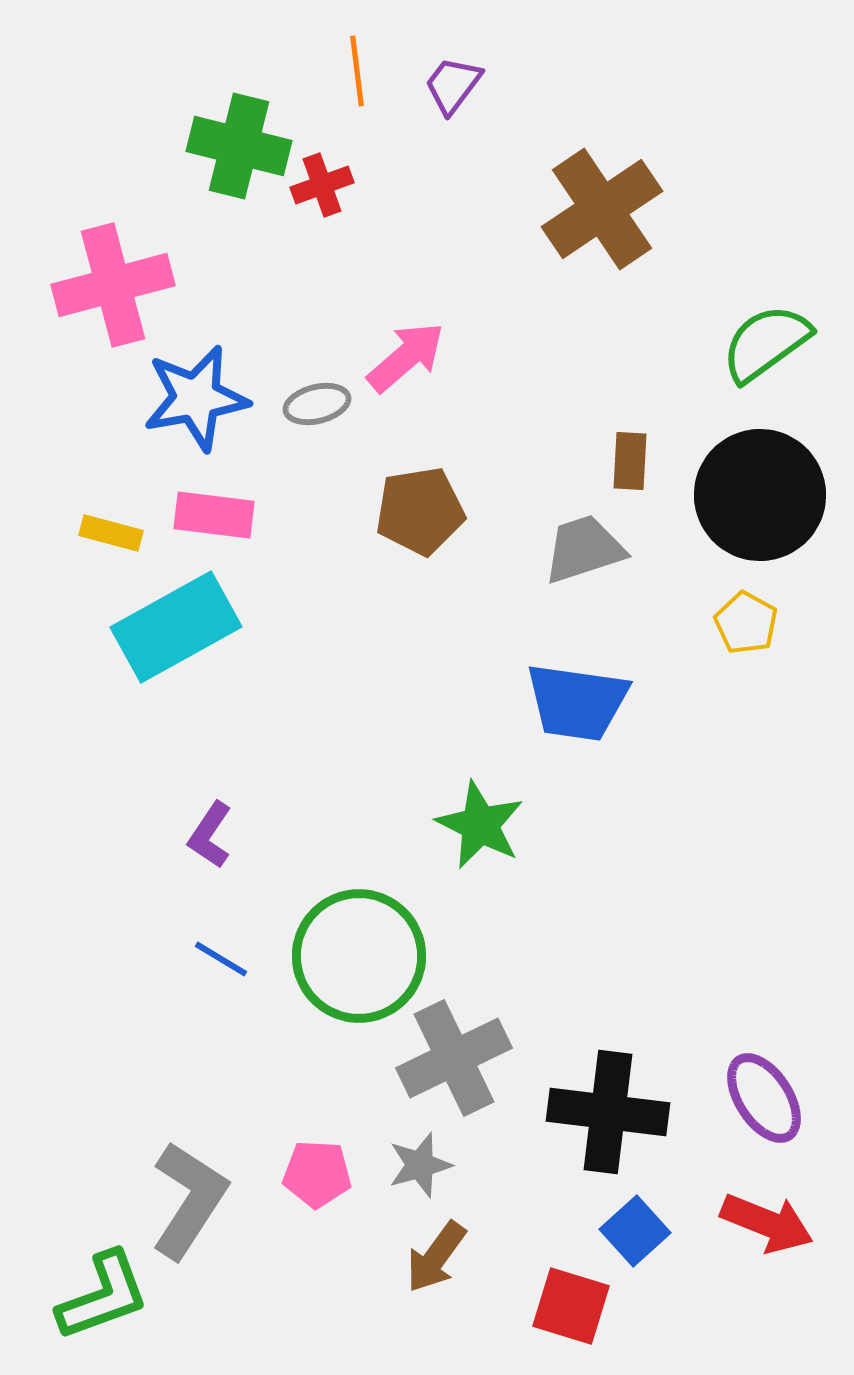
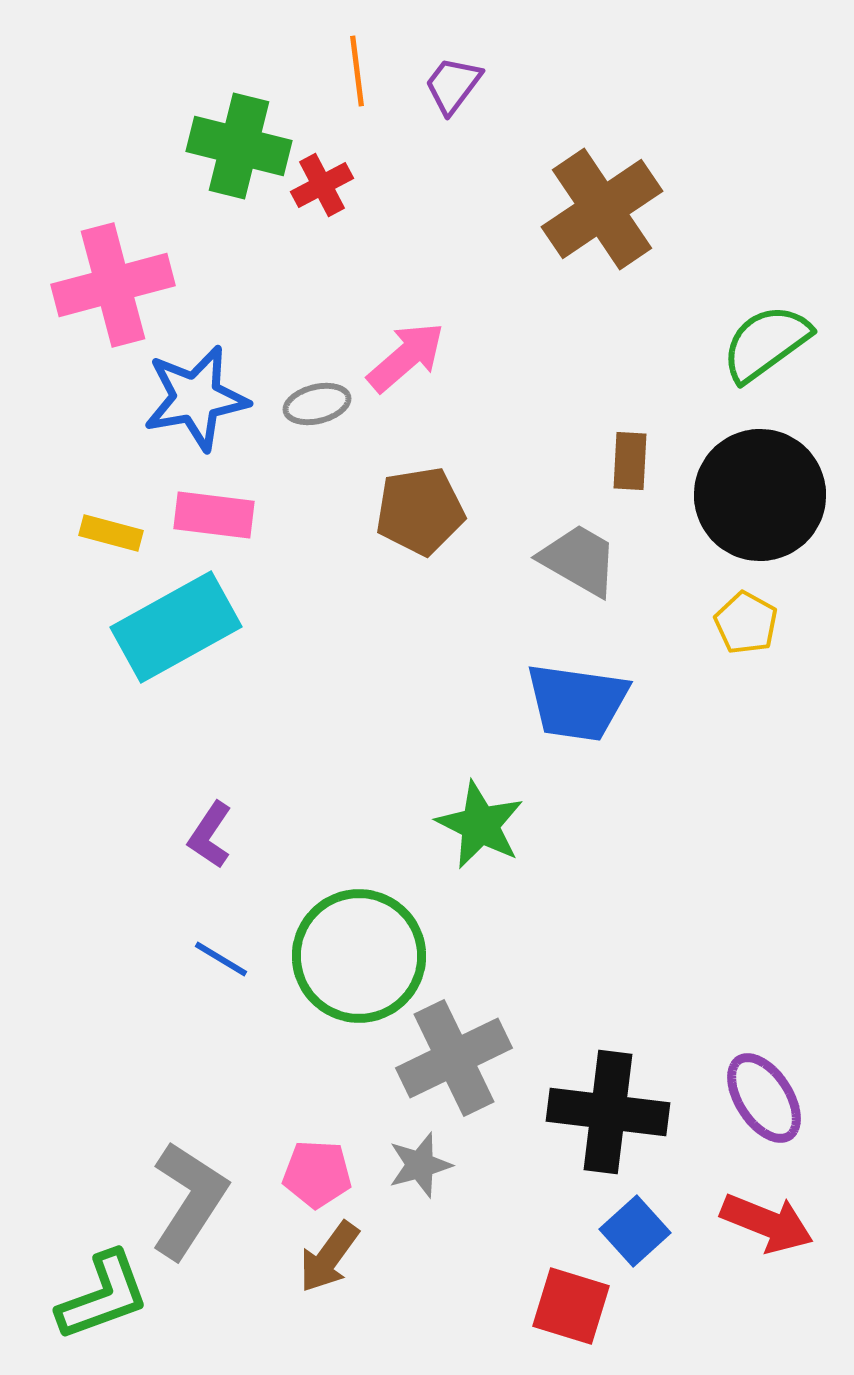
red cross: rotated 8 degrees counterclockwise
gray trapezoid: moved 5 px left, 11 px down; rotated 48 degrees clockwise
brown arrow: moved 107 px left
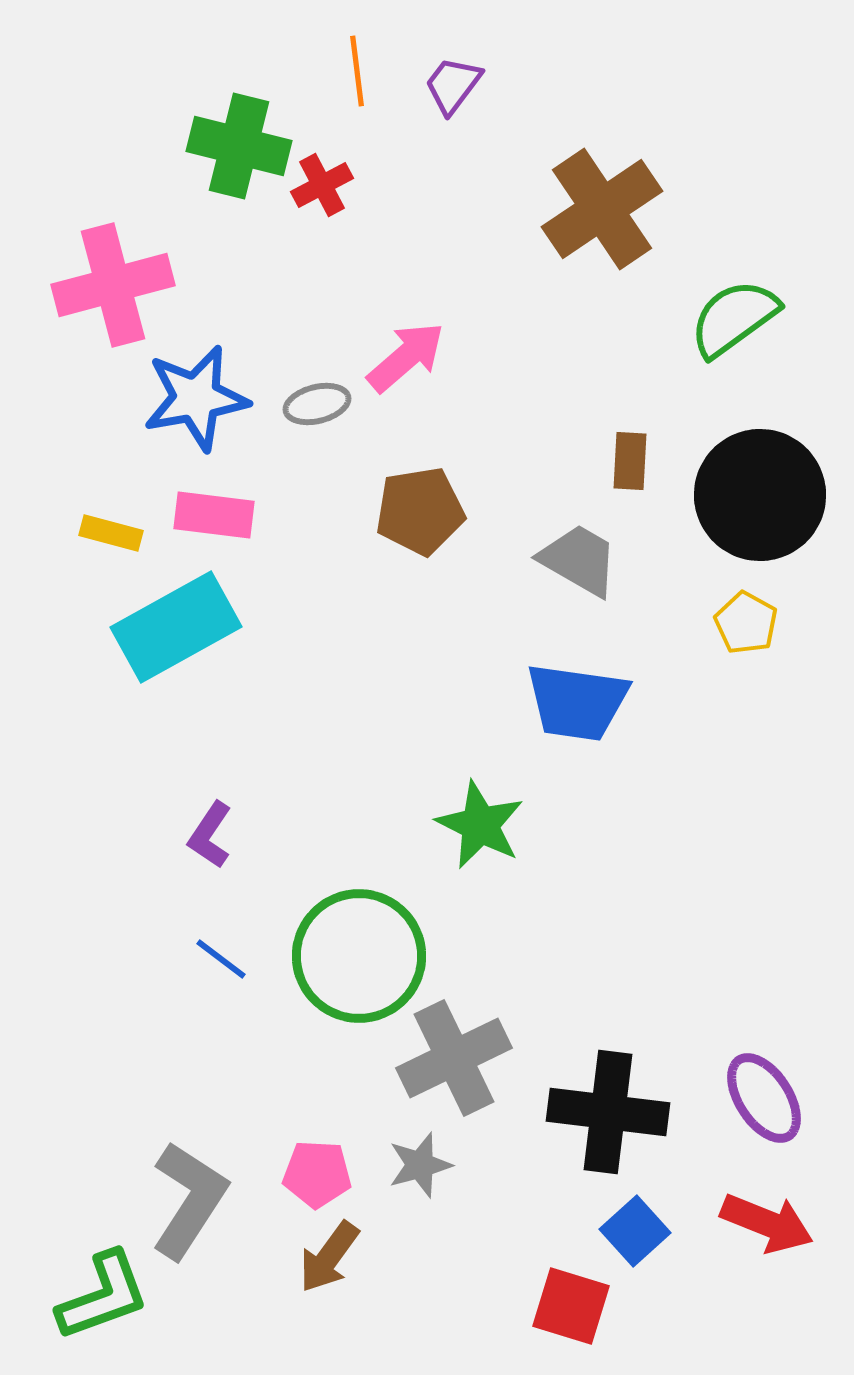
green semicircle: moved 32 px left, 25 px up
blue line: rotated 6 degrees clockwise
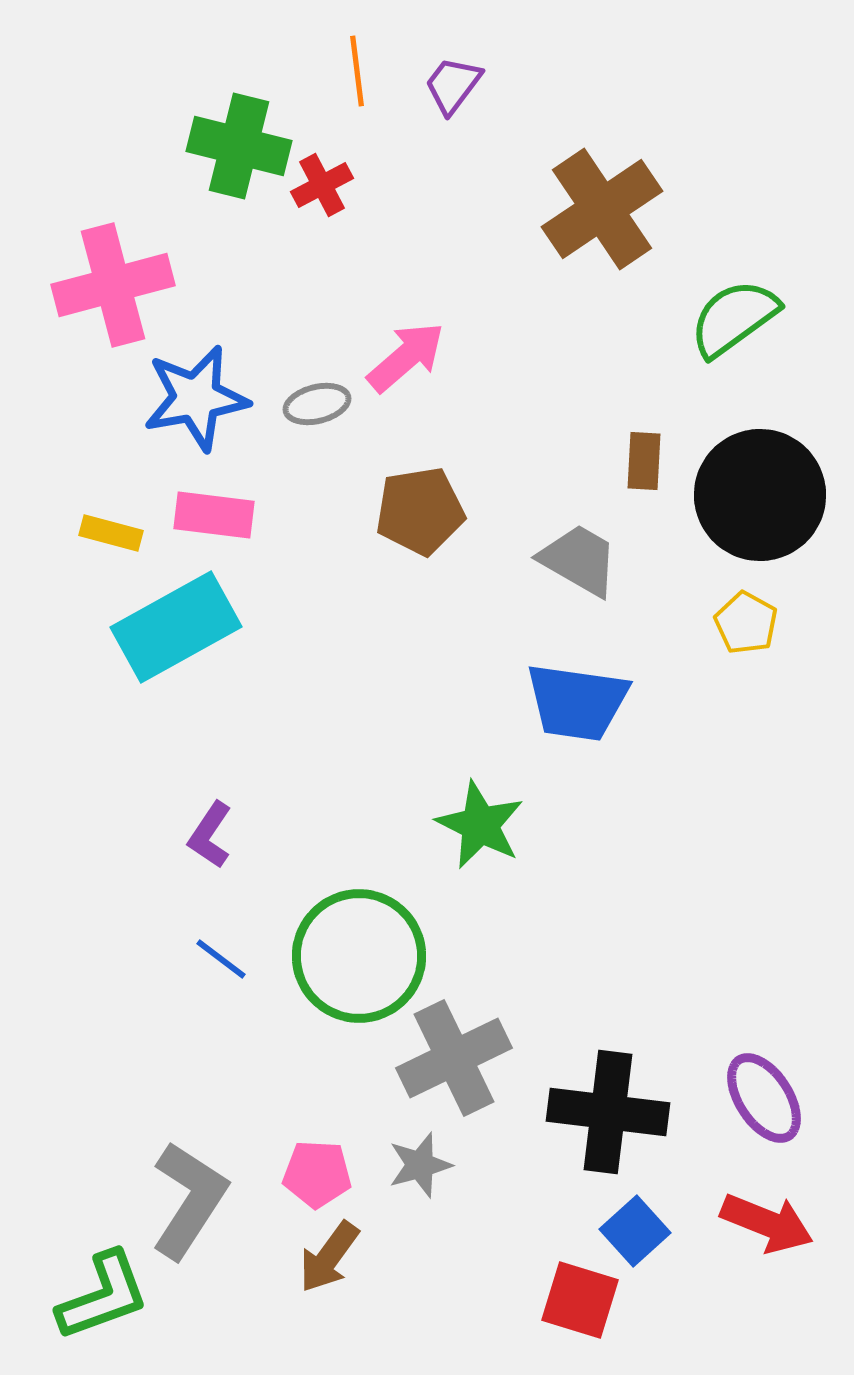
brown rectangle: moved 14 px right
red square: moved 9 px right, 6 px up
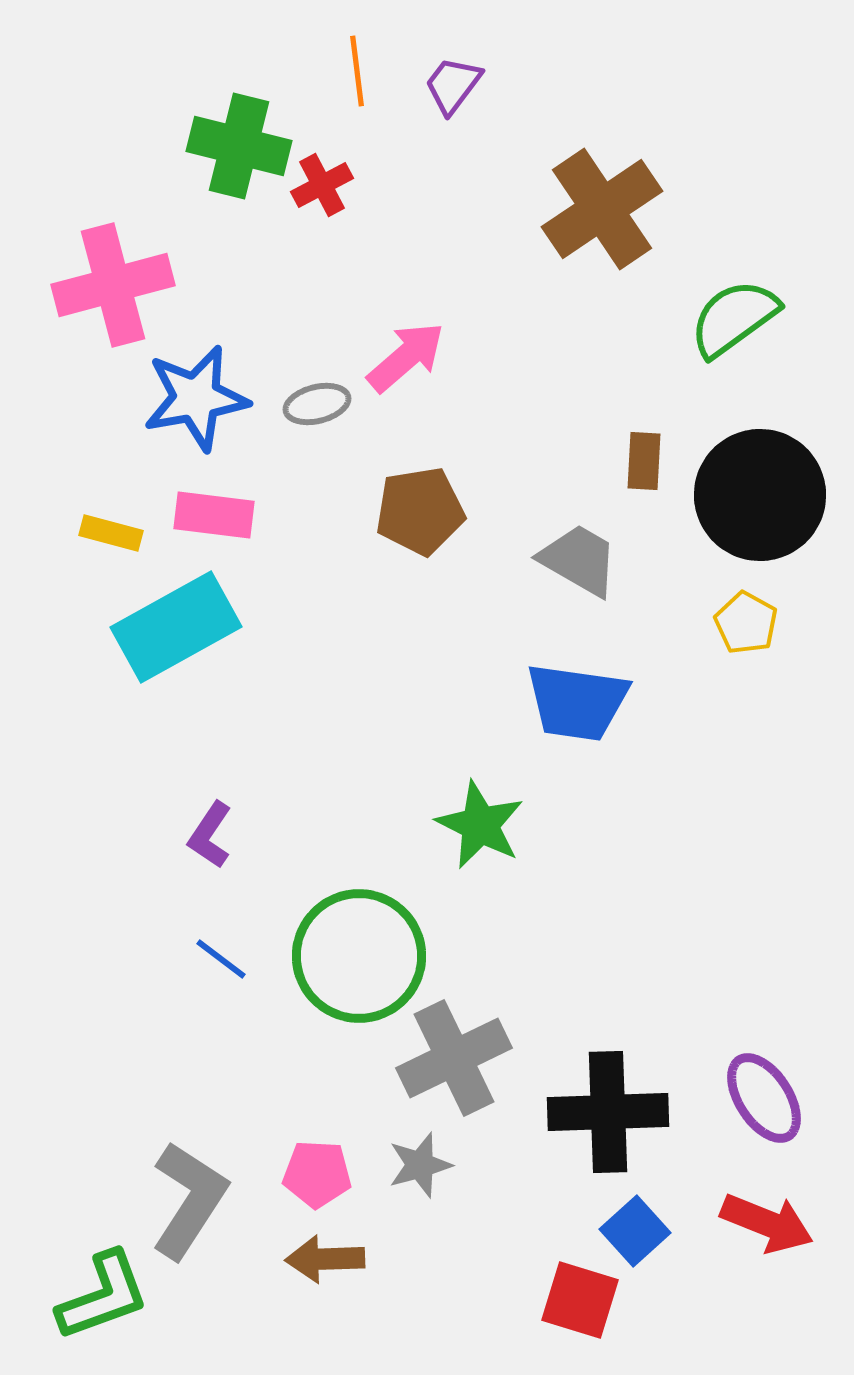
black cross: rotated 9 degrees counterclockwise
brown arrow: moved 4 px left, 2 px down; rotated 52 degrees clockwise
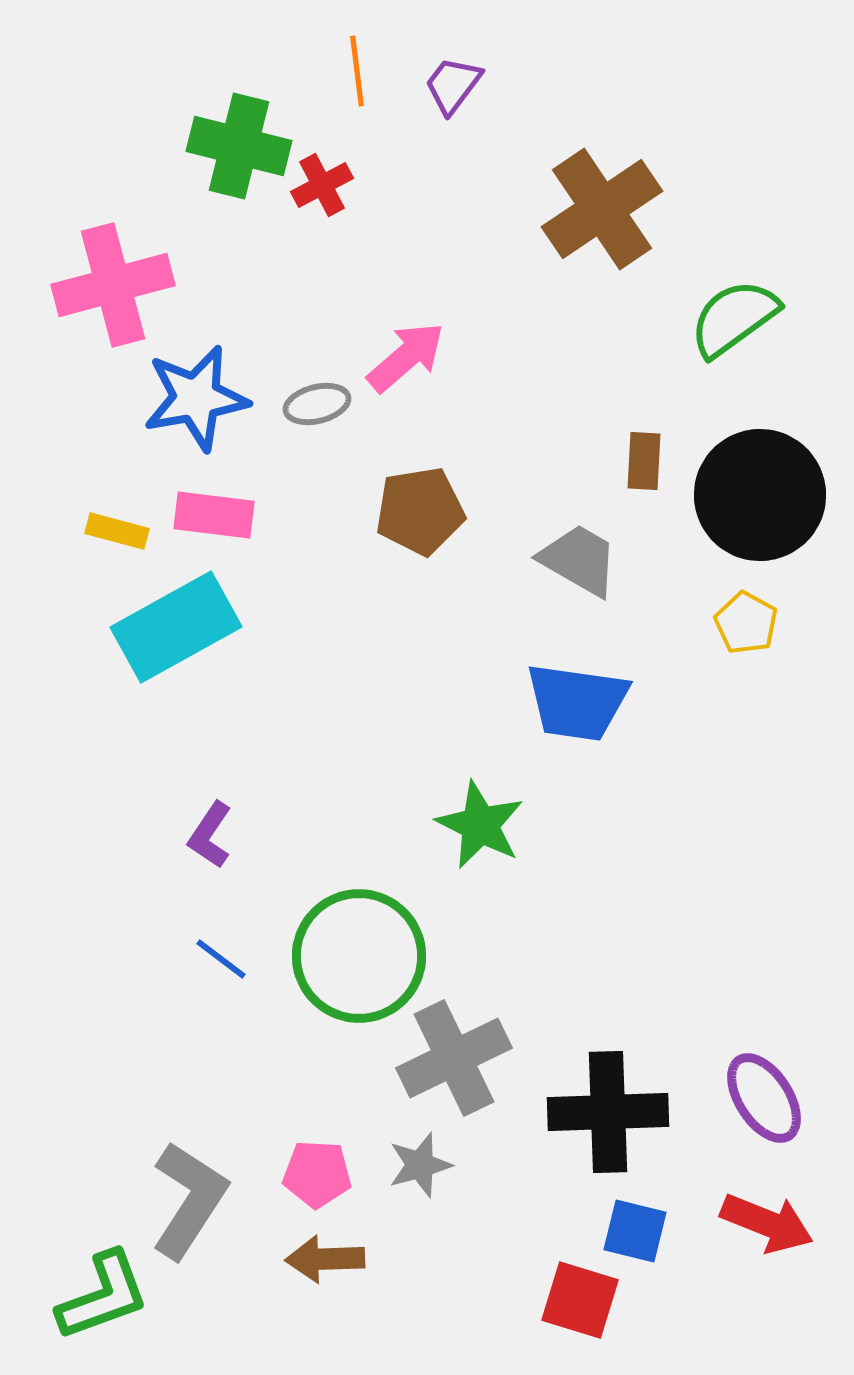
yellow rectangle: moved 6 px right, 2 px up
blue square: rotated 34 degrees counterclockwise
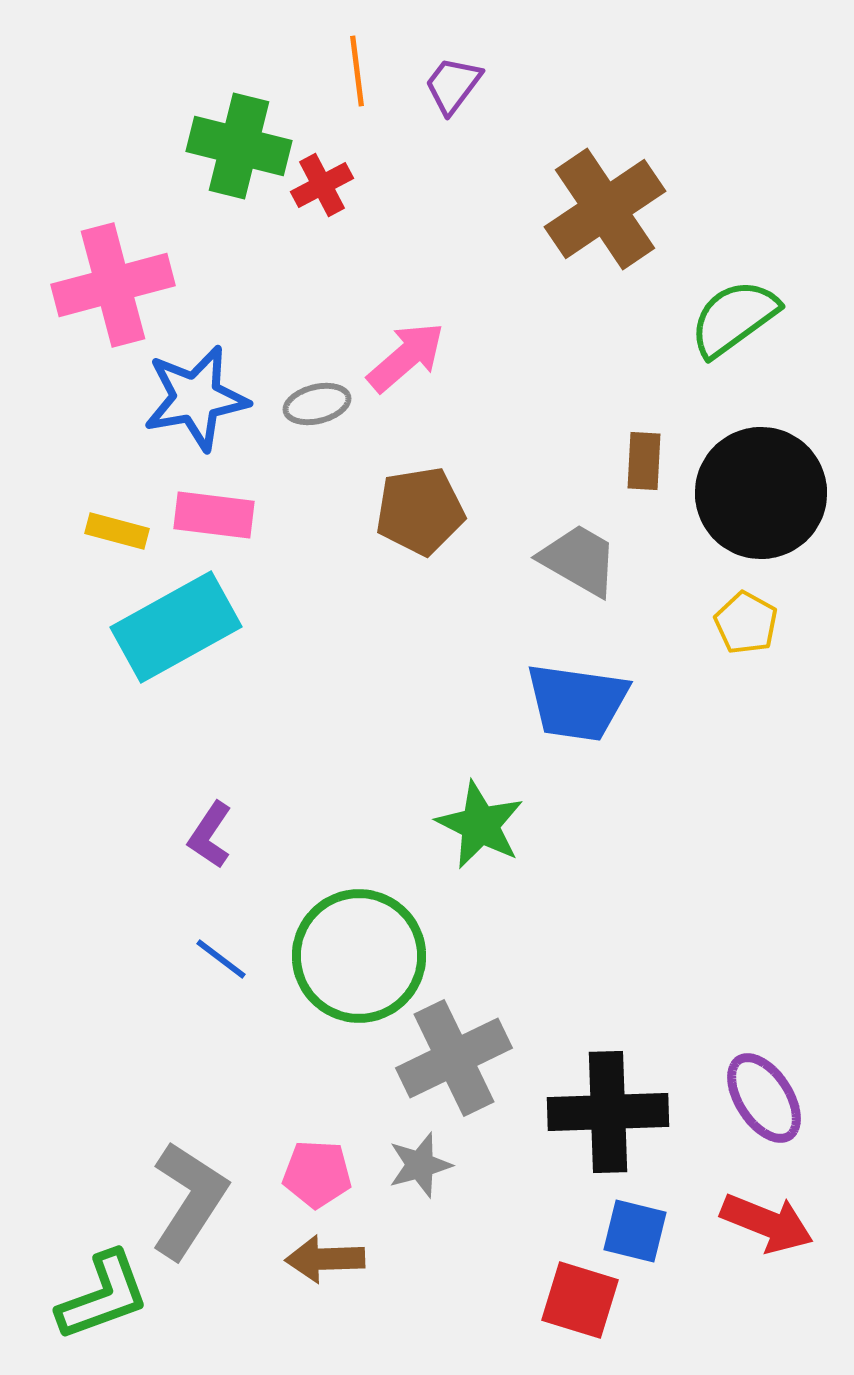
brown cross: moved 3 px right
black circle: moved 1 px right, 2 px up
